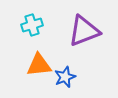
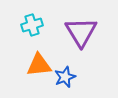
purple triangle: moved 3 px left, 1 px down; rotated 40 degrees counterclockwise
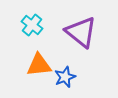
cyan cross: rotated 35 degrees counterclockwise
purple triangle: rotated 20 degrees counterclockwise
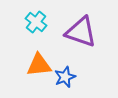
cyan cross: moved 4 px right, 3 px up
purple triangle: rotated 20 degrees counterclockwise
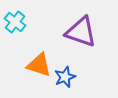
cyan cross: moved 21 px left
orange triangle: rotated 24 degrees clockwise
